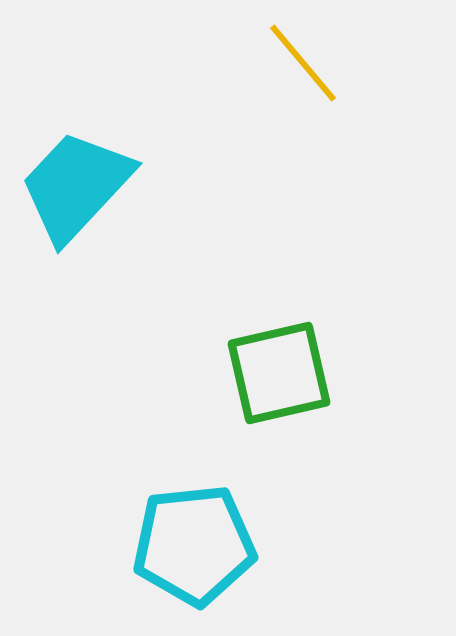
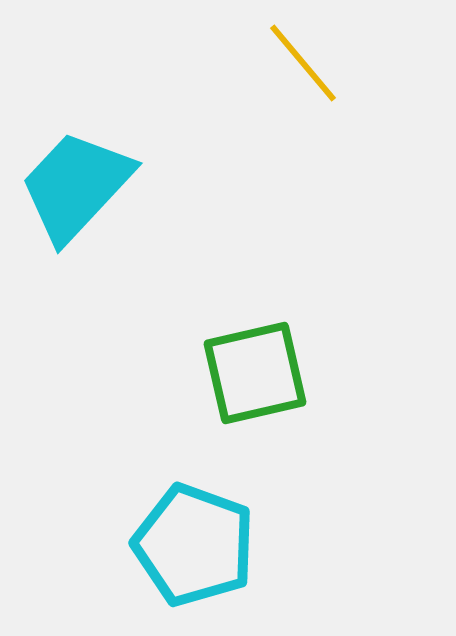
green square: moved 24 px left
cyan pentagon: rotated 26 degrees clockwise
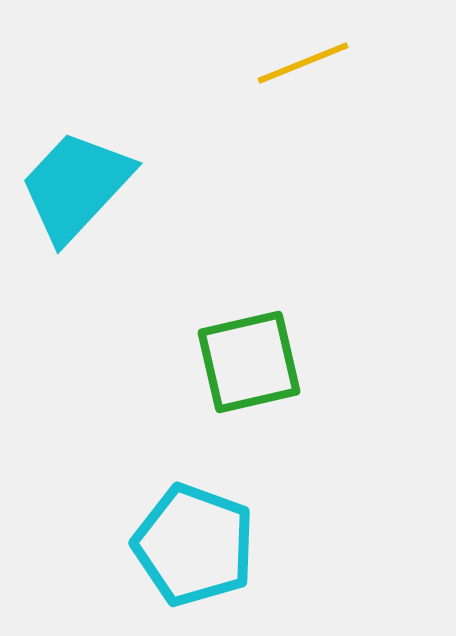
yellow line: rotated 72 degrees counterclockwise
green square: moved 6 px left, 11 px up
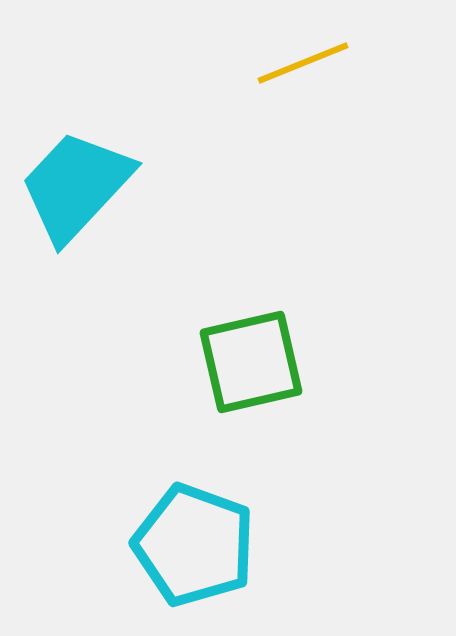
green square: moved 2 px right
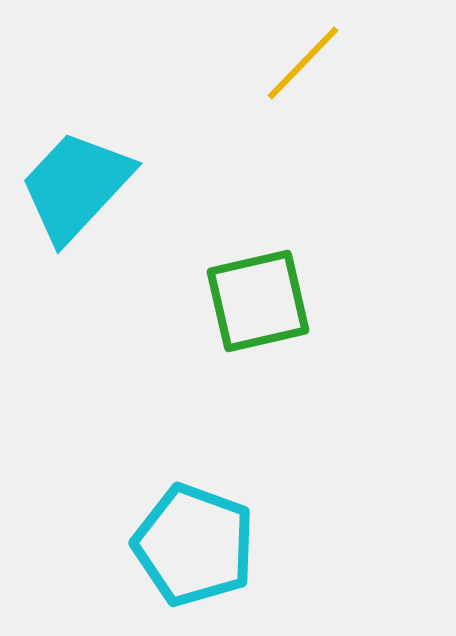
yellow line: rotated 24 degrees counterclockwise
green square: moved 7 px right, 61 px up
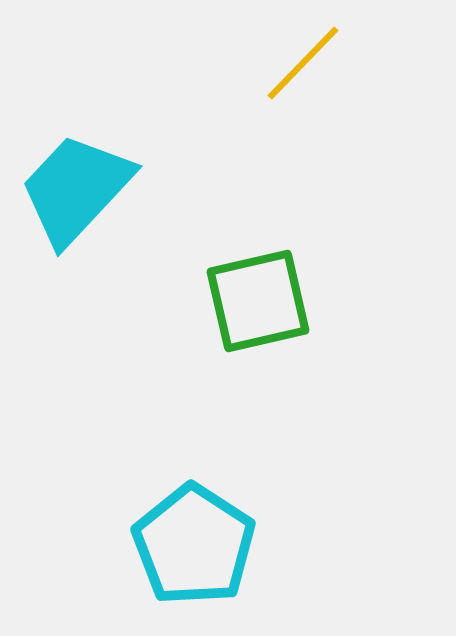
cyan trapezoid: moved 3 px down
cyan pentagon: rotated 13 degrees clockwise
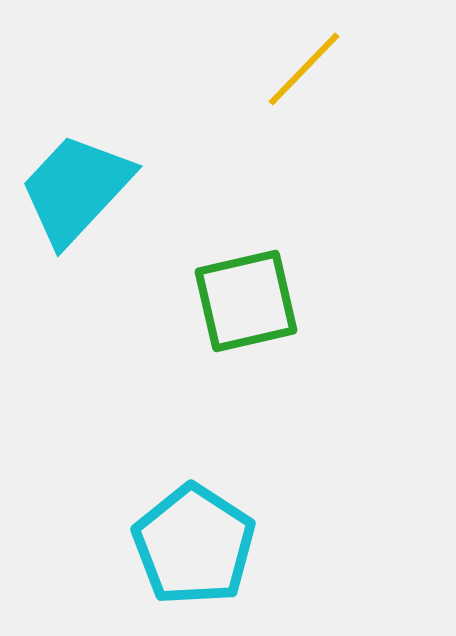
yellow line: moved 1 px right, 6 px down
green square: moved 12 px left
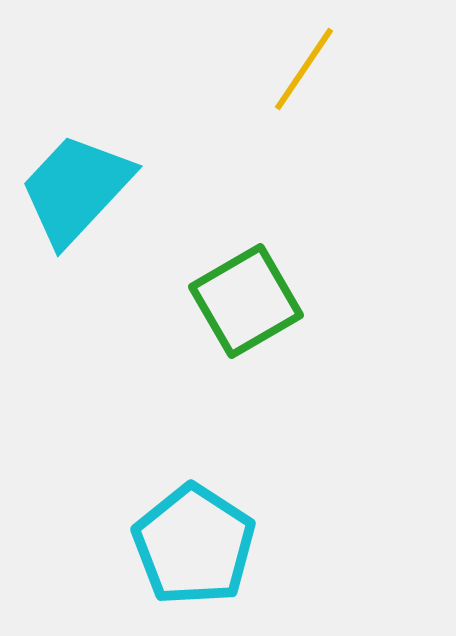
yellow line: rotated 10 degrees counterclockwise
green square: rotated 17 degrees counterclockwise
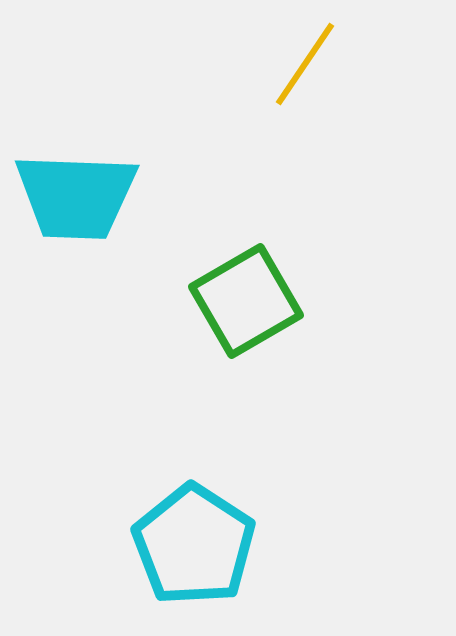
yellow line: moved 1 px right, 5 px up
cyan trapezoid: moved 7 px down; rotated 131 degrees counterclockwise
